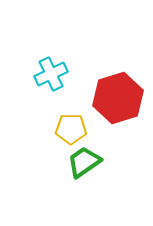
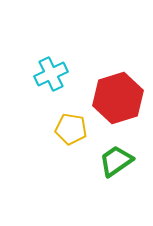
yellow pentagon: rotated 8 degrees clockwise
green trapezoid: moved 32 px right, 1 px up
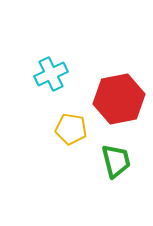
red hexagon: moved 1 px right, 1 px down; rotated 6 degrees clockwise
green trapezoid: rotated 111 degrees clockwise
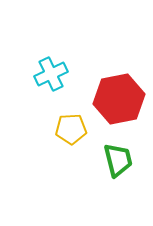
yellow pentagon: rotated 12 degrees counterclockwise
green trapezoid: moved 2 px right, 1 px up
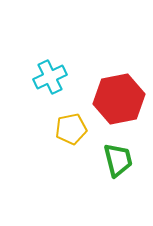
cyan cross: moved 1 px left, 3 px down
yellow pentagon: rotated 8 degrees counterclockwise
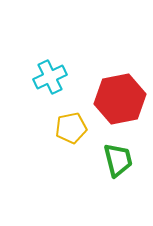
red hexagon: moved 1 px right
yellow pentagon: moved 1 px up
